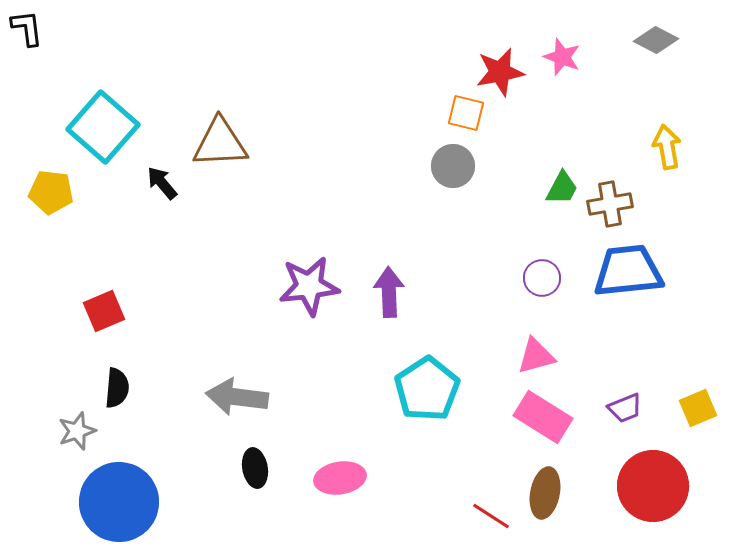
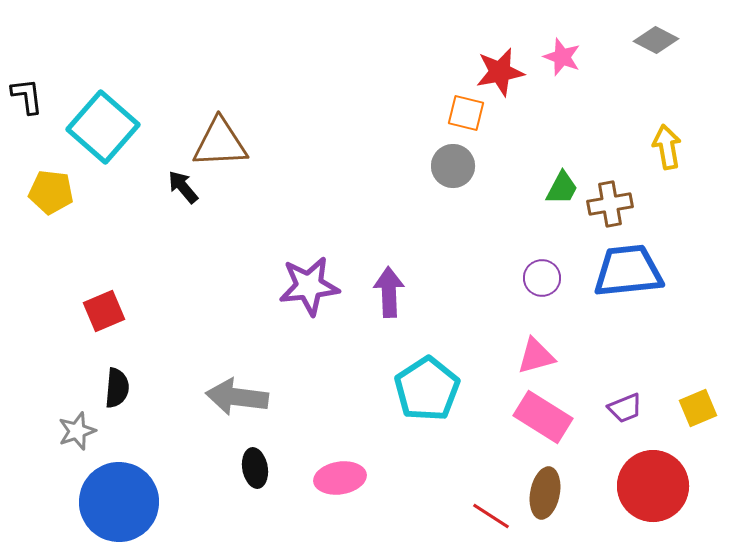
black L-shape: moved 68 px down
black arrow: moved 21 px right, 4 px down
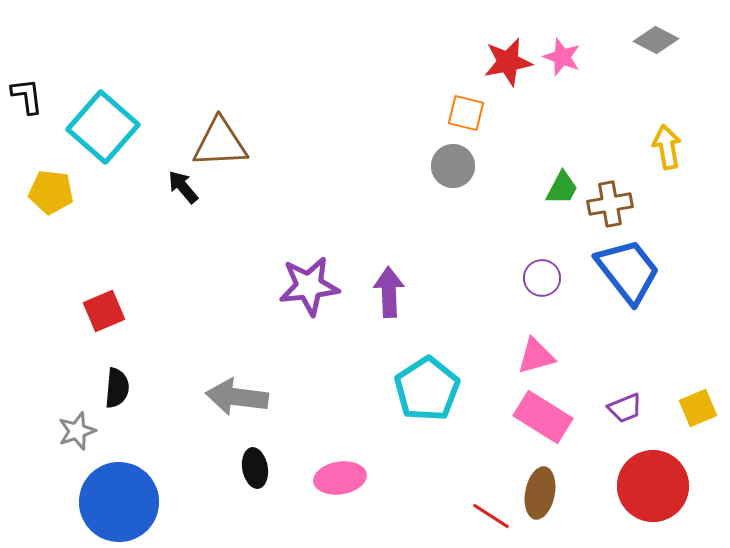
red star: moved 8 px right, 10 px up
blue trapezoid: rotated 58 degrees clockwise
brown ellipse: moved 5 px left
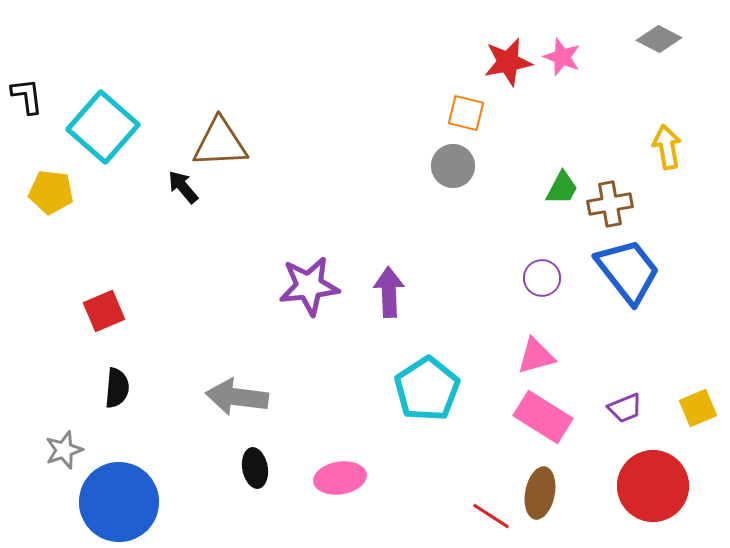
gray diamond: moved 3 px right, 1 px up
gray star: moved 13 px left, 19 px down
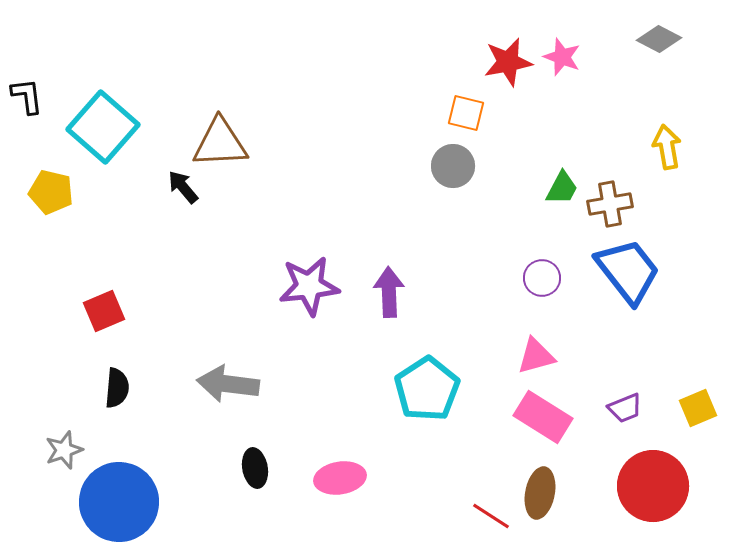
yellow pentagon: rotated 6 degrees clockwise
gray arrow: moved 9 px left, 13 px up
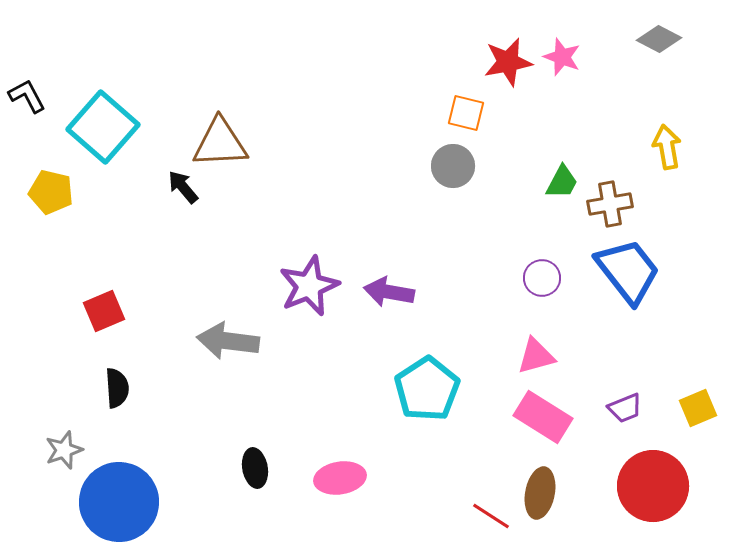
black L-shape: rotated 21 degrees counterclockwise
green trapezoid: moved 6 px up
purple star: rotated 16 degrees counterclockwise
purple arrow: rotated 78 degrees counterclockwise
gray arrow: moved 43 px up
black semicircle: rotated 9 degrees counterclockwise
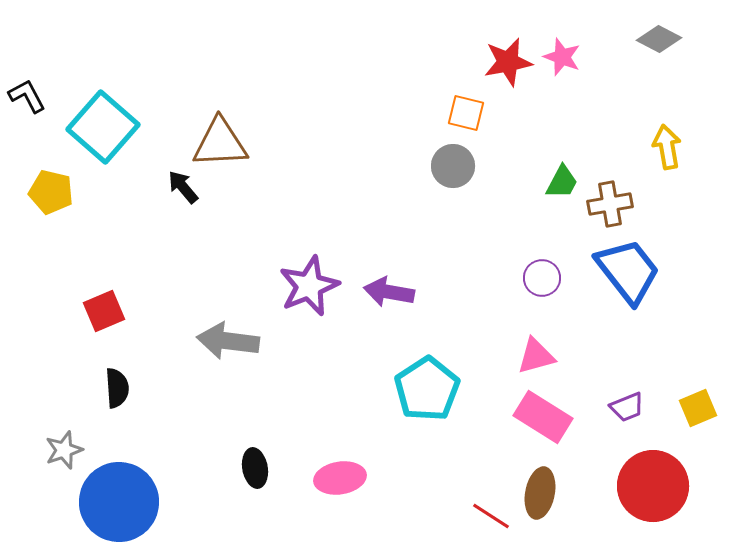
purple trapezoid: moved 2 px right, 1 px up
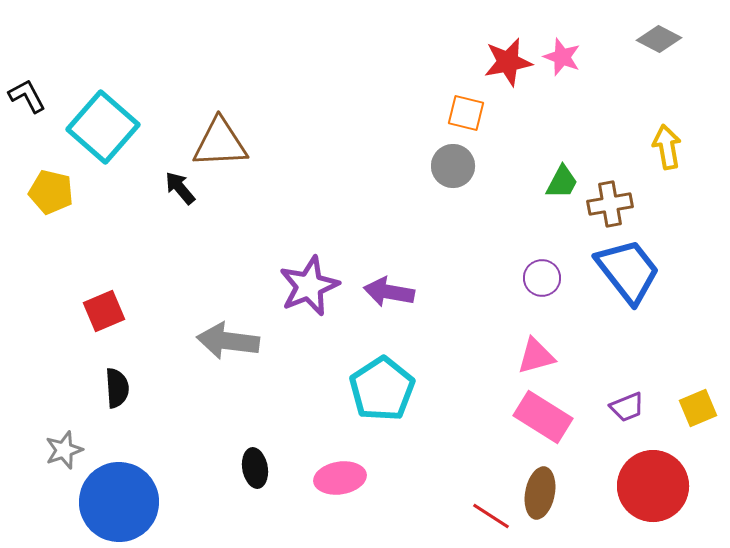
black arrow: moved 3 px left, 1 px down
cyan pentagon: moved 45 px left
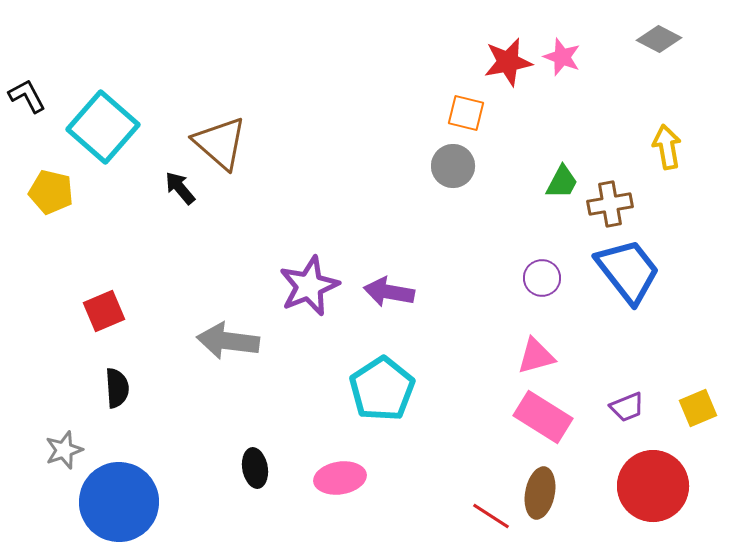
brown triangle: rotated 44 degrees clockwise
